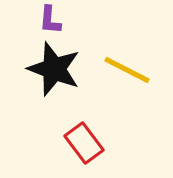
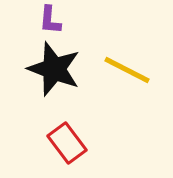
red rectangle: moved 17 px left
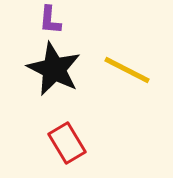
black star: rotated 6 degrees clockwise
red rectangle: rotated 6 degrees clockwise
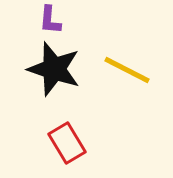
black star: rotated 8 degrees counterclockwise
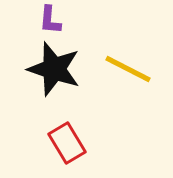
yellow line: moved 1 px right, 1 px up
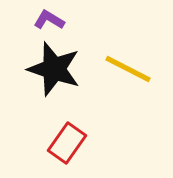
purple L-shape: moved 1 px left; rotated 116 degrees clockwise
red rectangle: rotated 66 degrees clockwise
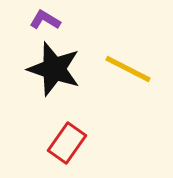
purple L-shape: moved 4 px left
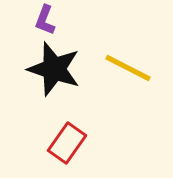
purple L-shape: rotated 100 degrees counterclockwise
yellow line: moved 1 px up
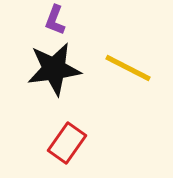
purple L-shape: moved 10 px right
black star: rotated 26 degrees counterclockwise
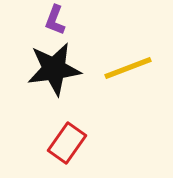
yellow line: rotated 48 degrees counterclockwise
